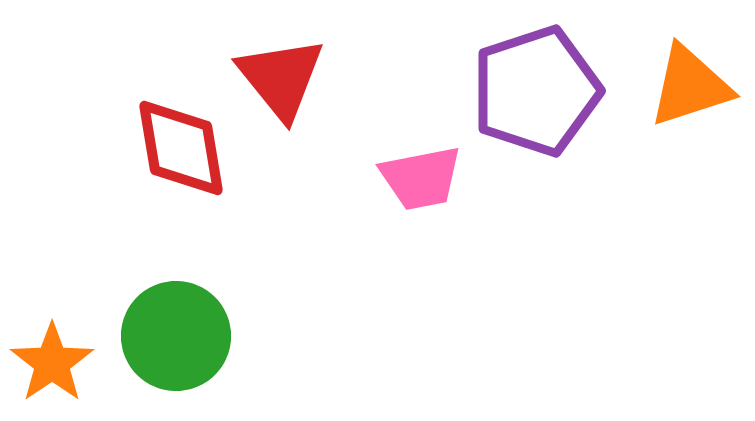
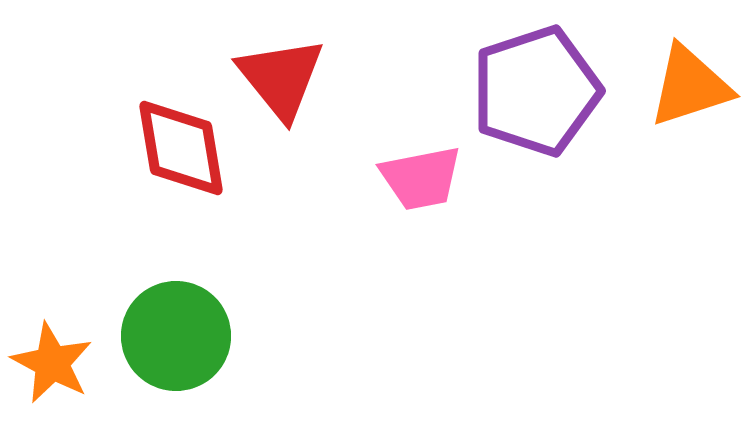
orange star: rotated 10 degrees counterclockwise
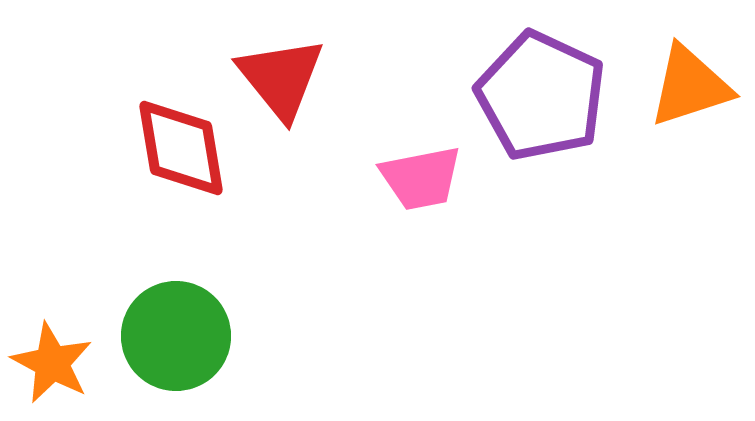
purple pentagon: moved 5 px right, 5 px down; rotated 29 degrees counterclockwise
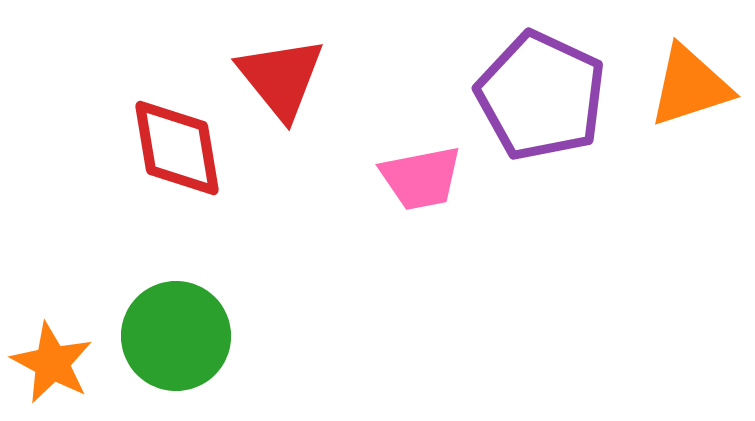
red diamond: moved 4 px left
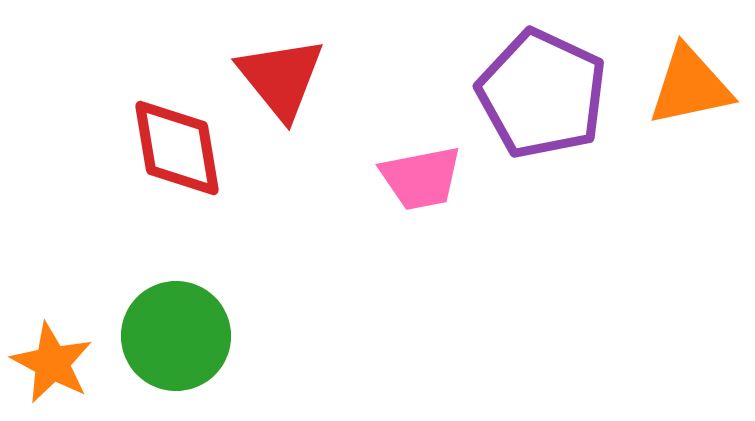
orange triangle: rotated 6 degrees clockwise
purple pentagon: moved 1 px right, 2 px up
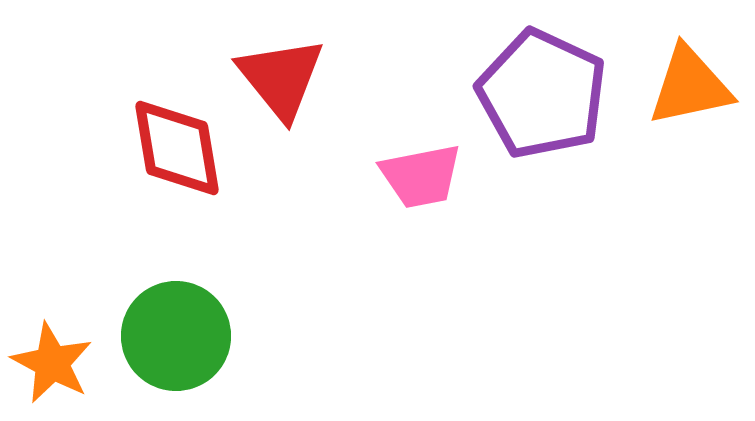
pink trapezoid: moved 2 px up
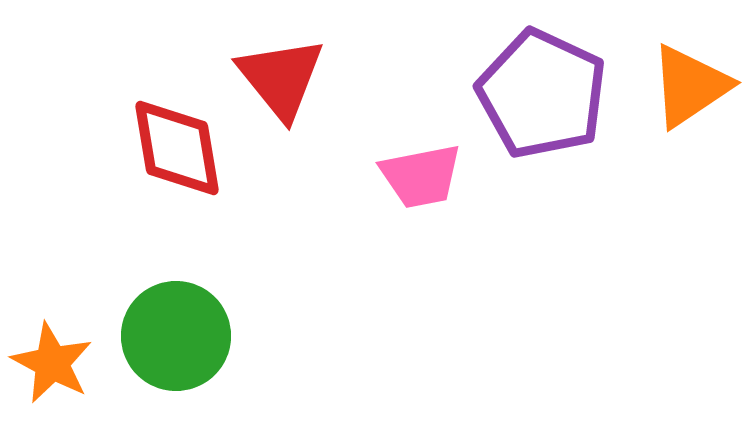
orange triangle: rotated 22 degrees counterclockwise
